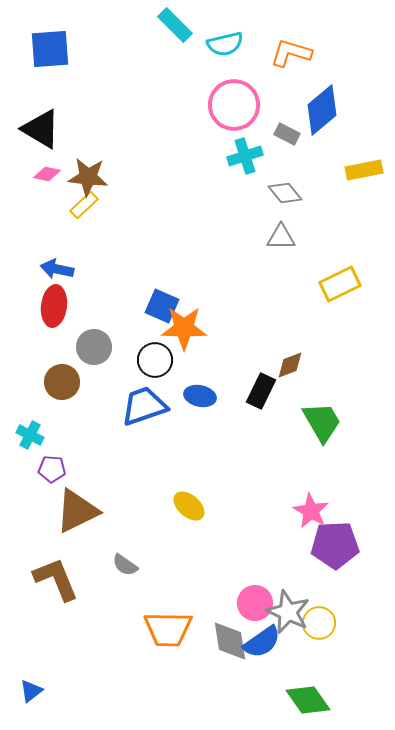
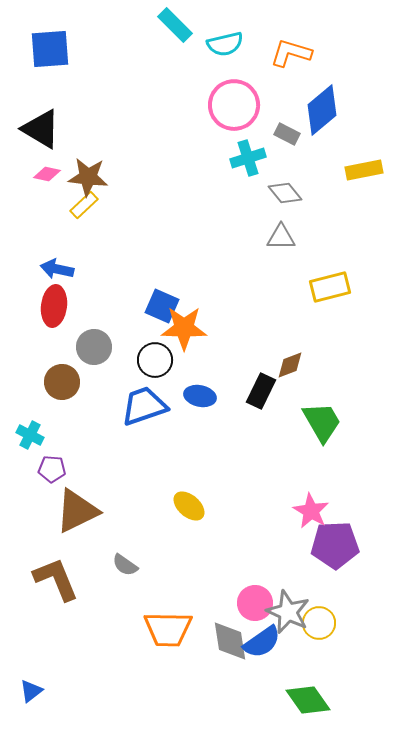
cyan cross at (245, 156): moved 3 px right, 2 px down
yellow rectangle at (340, 284): moved 10 px left, 3 px down; rotated 12 degrees clockwise
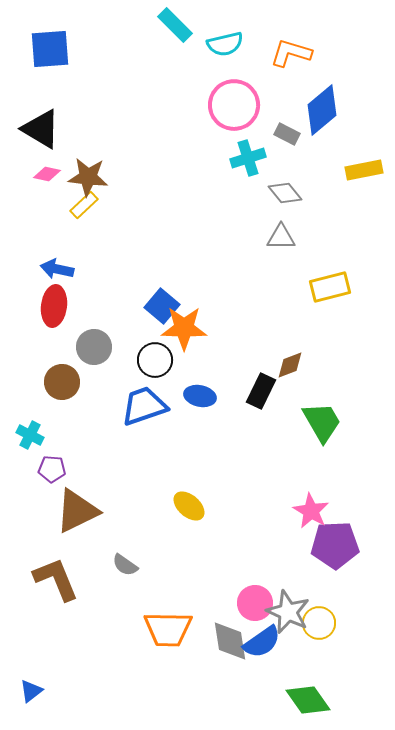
blue square at (162, 306): rotated 16 degrees clockwise
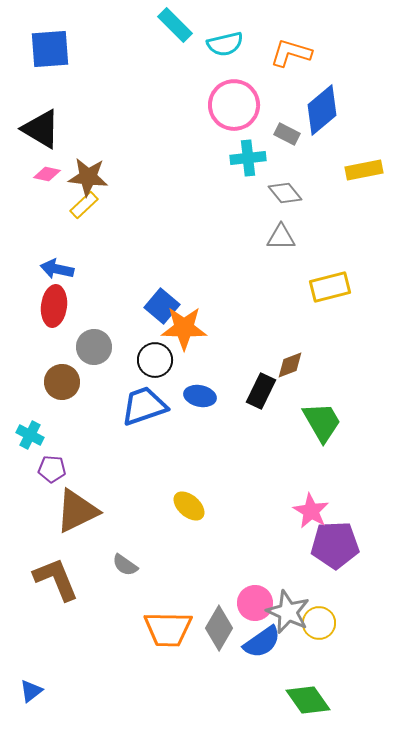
cyan cross at (248, 158): rotated 12 degrees clockwise
gray diamond at (230, 641): moved 11 px left, 13 px up; rotated 39 degrees clockwise
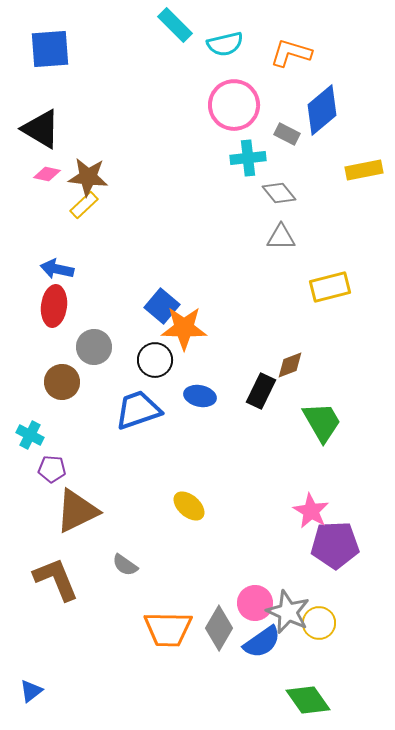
gray diamond at (285, 193): moved 6 px left
blue trapezoid at (144, 406): moved 6 px left, 4 px down
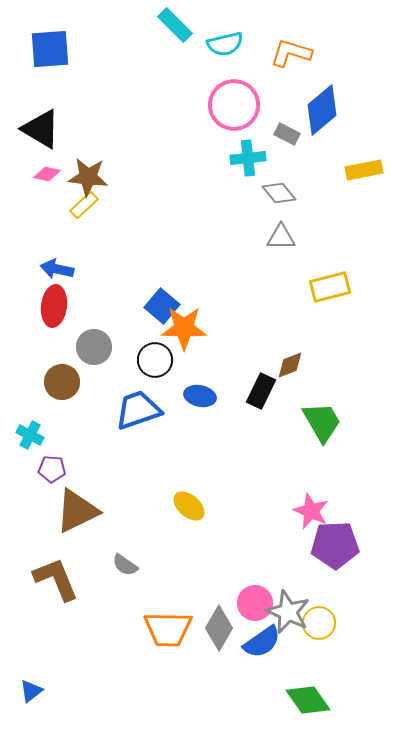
pink star at (311, 511): rotated 6 degrees counterclockwise
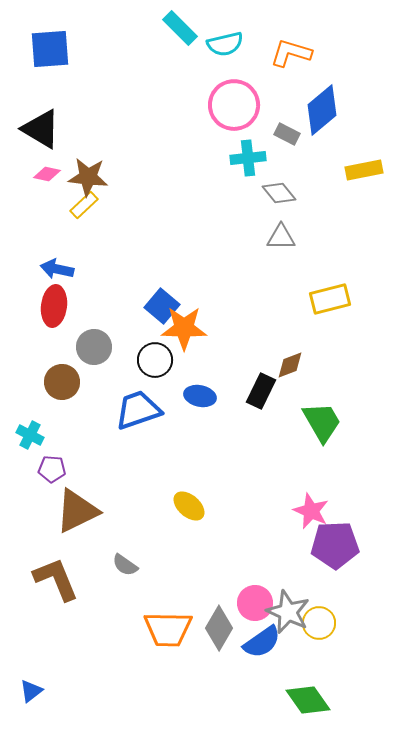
cyan rectangle at (175, 25): moved 5 px right, 3 px down
yellow rectangle at (330, 287): moved 12 px down
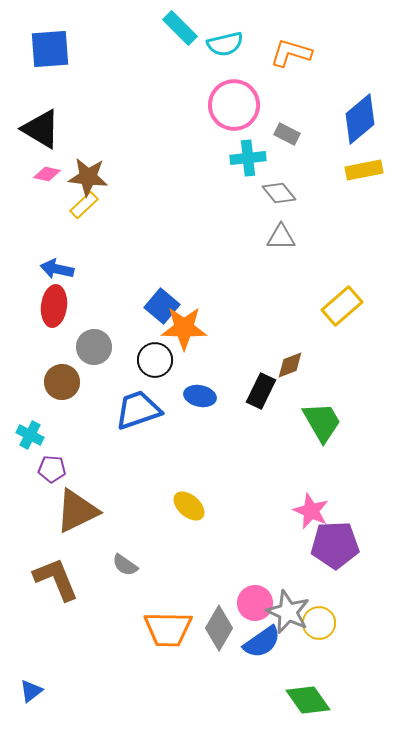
blue diamond at (322, 110): moved 38 px right, 9 px down
yellow rectangle at (330, 299): moved 12 px right, 7 px down; rotated 27 degrees counterclockwise
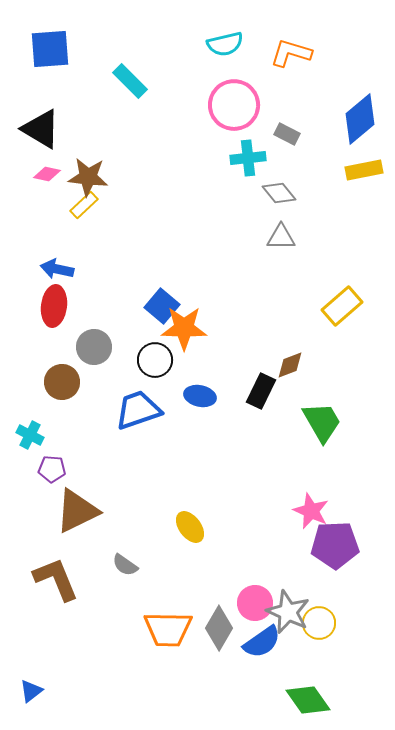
cyan rectangle at (180, 28): moved 50 px left, 53 px down
yellow ellipse at (189, 506): moved 1 px right, 21 px down; rotated 12 degrees clockwise
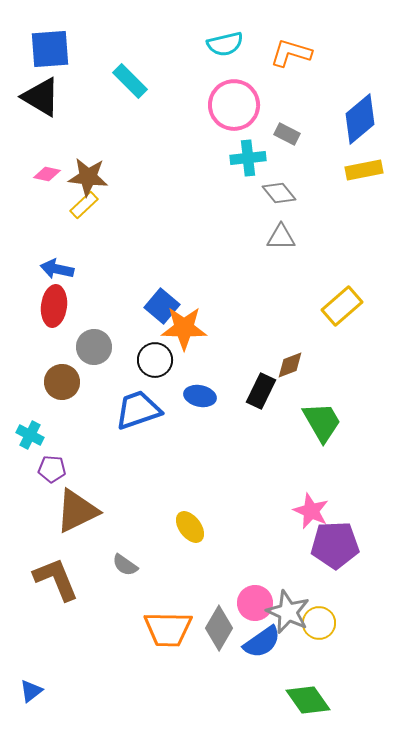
black triangle at (41, 129): moved 32 px up
